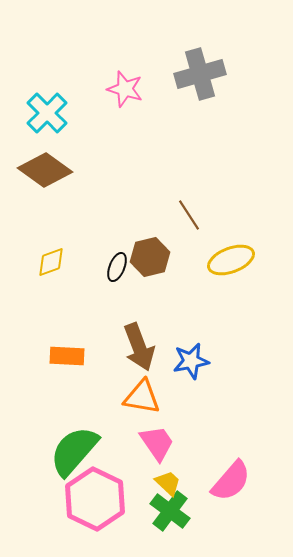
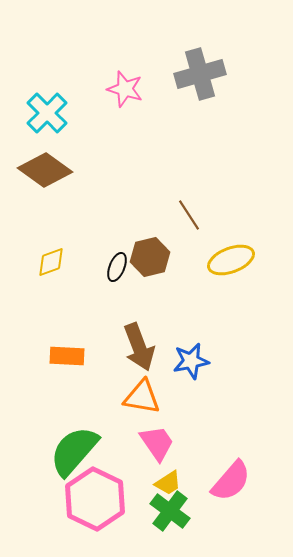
yellow trapezoid: rotated 104 degrees clockwise
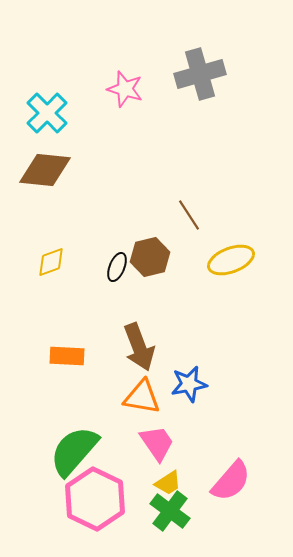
brown diamond: rotated 30 degrees counterclockwise
blue star: moved 2 px left, 23 px down
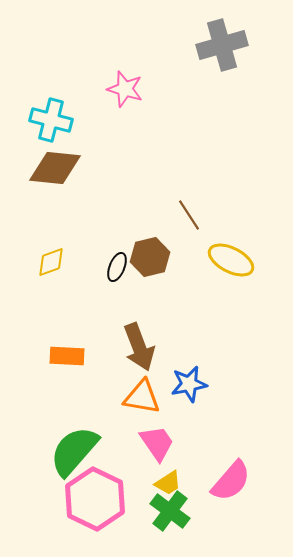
gray cross: moved 22 px right, 29 px up
cyan cross: moved 4 px right, 7 px down; rotated 30 degrees counterclockwise
brown diamond: moved 10 px right, 2 px up
yellow ellipse: rotated 48 degrees clockwise
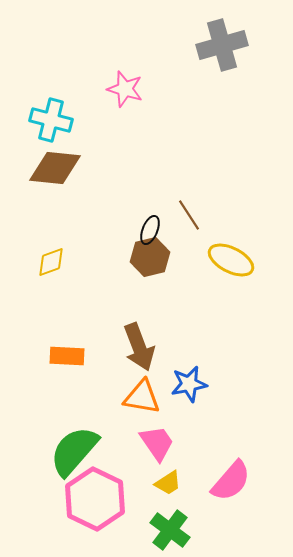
black ellipse: moved 33 px right, 37 px up
green cross: moved 19 px down
